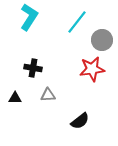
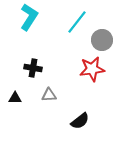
gray triangle: moved 1 px right
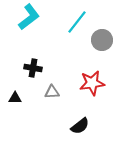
cyan L-shape: rotated 20 degrees clockwise
red star: moved 14 px down
gray triangle: moved 3 px right, 3 px up
black semicircle: moved 5 px down
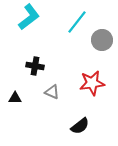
black cross: moved 2 px right, 2 px up
gray triangle: rotated 28 degrees clockwise
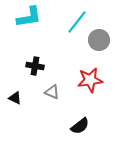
cyan L-shape: rotated 28 degrees clockwise
gray circle: moved 3 px left
red star: moved 2 px left, 3 px up
black triangle: rotated 24 degrees clockwise
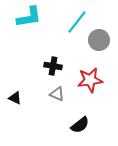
black cross: moved 18 px right
gray triangle: moved 5 px right, 2 px down
black semicircle: moved 1 px up
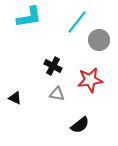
black cross: rotated 18 degrees clockwise
gray triangle: rotated 14 degrees counterclockwise
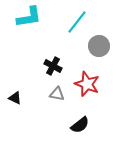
gray circle: moved 6 px down
red star: moved 3 px left, 4 px down; rotated 30 degrees clockwise
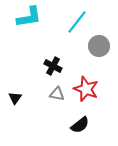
red star: moved 1 px left, 5 px down
black triangle: rotated 40 degrees clockwise
